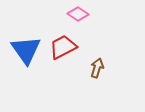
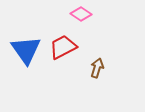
pink diamond: moved 3 px right
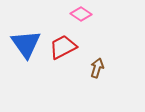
blue triangle: moved 6 px up
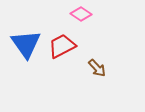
red trapezoid: moved 1 px left, 1 px up
brown arrow: rotated 120 degrees clockwise
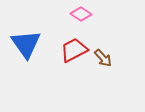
red trapezoid: moved 12 px right, 4 px down
brown arrow: moved 6 px right, 10 px up
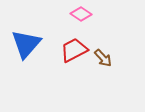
blue triangle: rotated 16 degrees clockwise
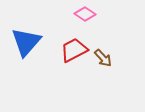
pink diamond: moved 4 px right
blue triangle: moved 2 px up
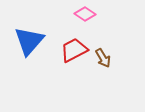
blue triangle: moved 3 px right, 1 px up
brown arrow: rotated 12 degrees clockwise
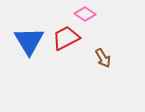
blue triangle: rotated 12 degrees counterclockwise
red trapezoid: moved 8 px left, 12 px up
